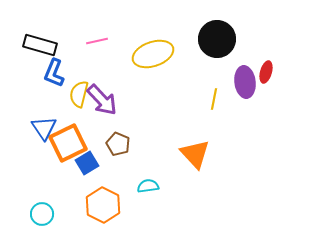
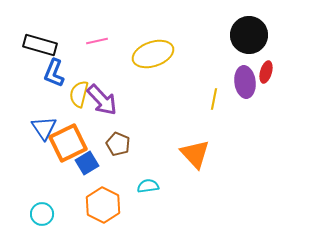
black circle: moved 32 px right, 4 px up
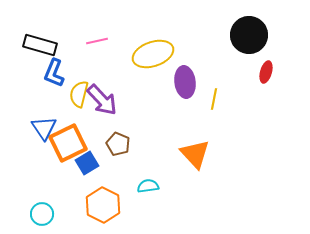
purple ellipse: moved 60 px left
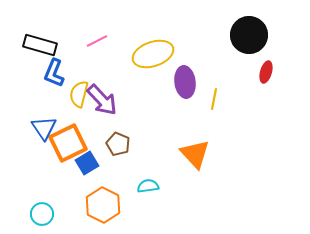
pink line: rotated 15 degrees counterclockwise
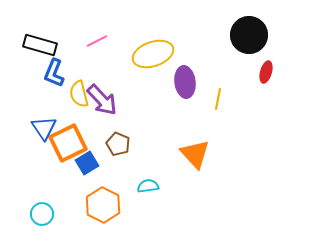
yellow semicircle: rotated 28 degrees counterclockwise
yellow line: moved 4 px right
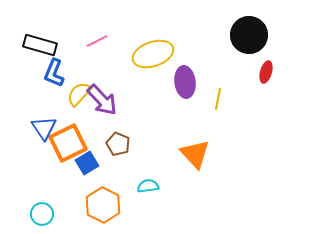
yellow semicircle: rotated 56 degrees clockwise
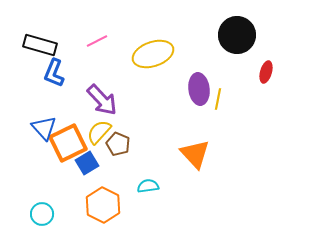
black circle: moved 12 px left
purple ellipse: moved 14 px right, 7 px down
yellow semicircle: moved 20 px right, 38 px down
blue triangle: rotated 8 degrees counterclockwise
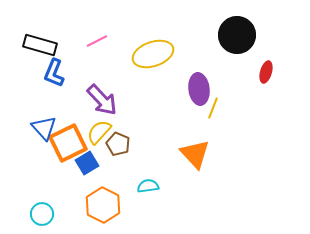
yellow line: moved 5 px left, 9 px down; rotated 10 degrees clockwise
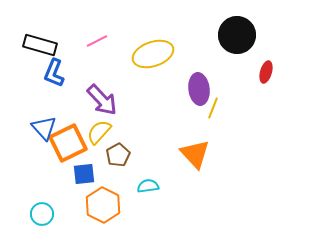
brown pentagon: moved 11 px down; rotated 20 degrees clockwise
blue square: moved 3 px left, 11 px down; rotated 25 degrees clockwise
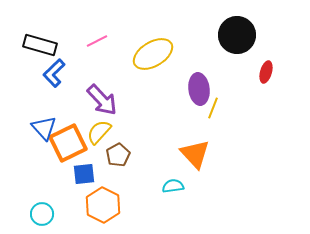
yellow ellipse: rotated 12 degrees counterclockwise
blue L-shape: rotated 24 degrees clockwise
cyan semicircle: moved 25 px right
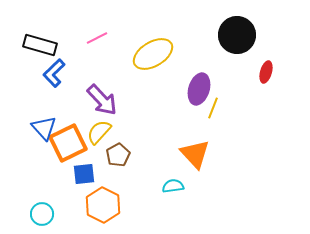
pink line: moved 3 px up
purple ellipse: rotated 24 degrees clockwise
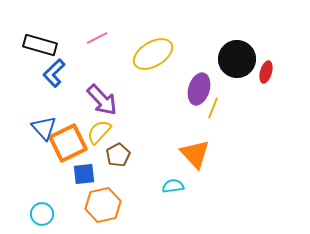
black circle: moved 24 px down
orange hexagon: rotated 20 degrees clockwise
